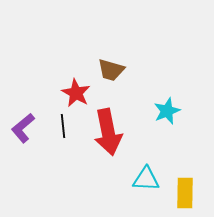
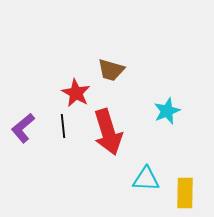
red arrow: rotated 6 degrees counterclockwise
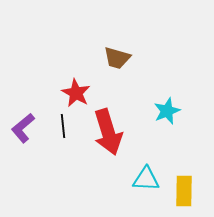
brown trapezoid: moved 6 px right, 12 px up
yellow rectangle: moved 1 px left, 2 px up
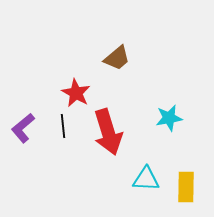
brown trapezoid: rotated 56 degrees counterclockwise
cyan star: moved 2 px right, 7 px down; rotated 12 degrees clockwise
yellow rectangle: moved 2 px right, 4 px up
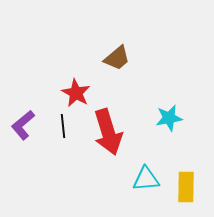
purple L-shape: moved 3 px up
cyan triangle: rotated 8 degrees counterclockwise
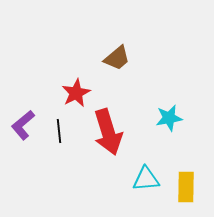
red star: rotated 16 degrees clockwise
black line: moved 4 px left, 5 px down
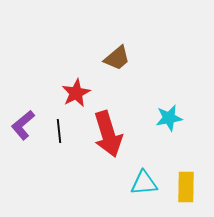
red arrow: moved 2 px down
cyan triangle: moved 2 px left, 4 px down
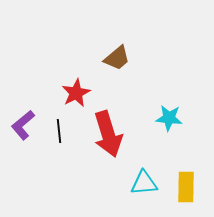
cyan star: rotated 16 degrees clockwise
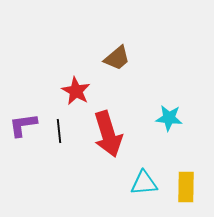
red star: moved 2 px up; rotated 16 degrees counterclockwise
purple L-shape: rotated 32 degrees clockwise
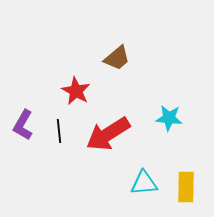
purple L-shape: rotated 52 degrees counterclockwise
red arrow: rotated 75 degrees clockwise
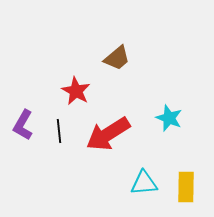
cyan star: rotated 16 degrees clockwise
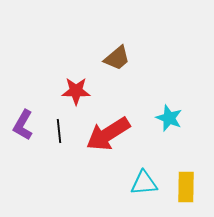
red star: rotated 28 degrees counterclockwise
